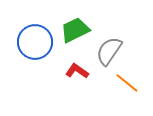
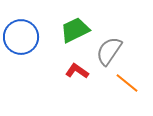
blue circle: moved 14 px left, 5 px up
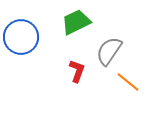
green trapezoid: moved 1 px right, 8 px up
red L-shape: rotated 75 degrees clockwise
orange line: moved 1 px right, 1 px up
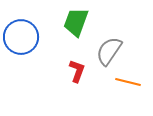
green trapezoid: rotated 44 degrees counterclockwise
orange line: rotated 25 degrees counterclockwise
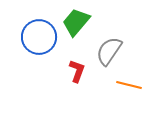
green trapezoid: rotated 20 degrees clockwise
blue circle: moved 18 px right
orange line: moved 1 px right, 3 px down
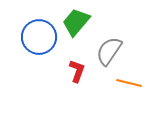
orange line: moved 2 px up
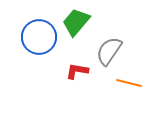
red L-shape: rotated 100 degrees counterclockwise
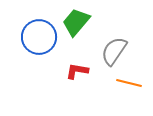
gray semicircle: moved 5 px right
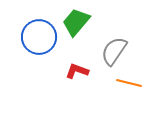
red L-shape: rotated 10 degrees clockwise
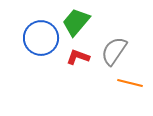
blue circle: moved 2 px right, 1 px down
red L-shape: moved 1 px right, 14 px up
orange line: moved 1 px right
